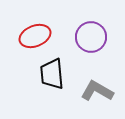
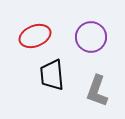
black trapezoid: moved 1 px down
gray L-shape: rotated 100 degrees counterclockwise
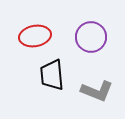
red ellipse: rotated 12 degrees clockwise
gray L-shape: rotated 88 degrees counterclockwise
